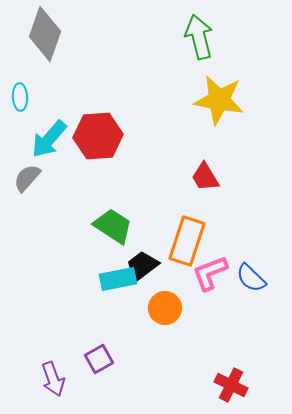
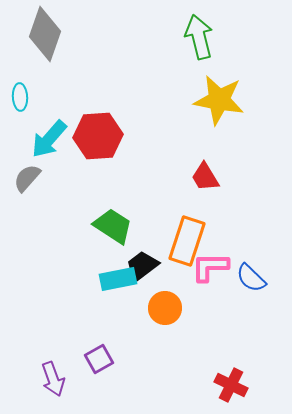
pink L-shape: moved 6 px up; rotated 21 degrees clockwise
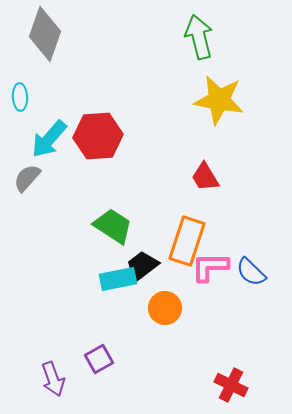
blue semicircle: moved 6 px up
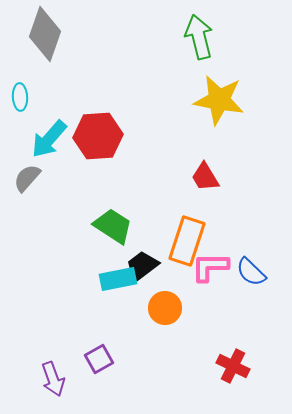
red cross: moved 2 px right, 19 px up
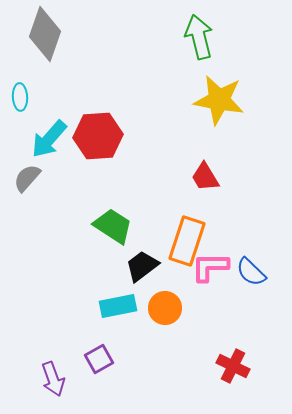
cyan rectangle: moved 27 px down
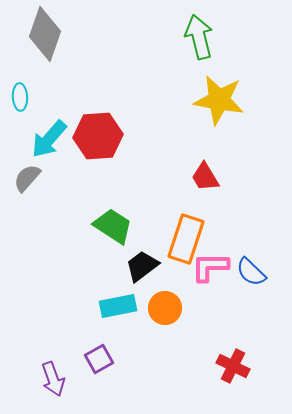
orange rectangle: moved 1 px left, 2 px up
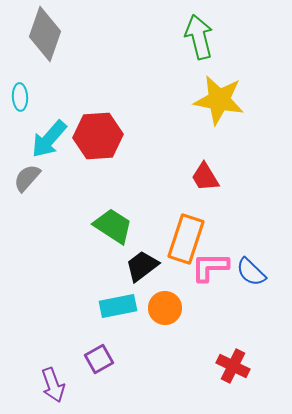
purple arrow: moved 6 px down
